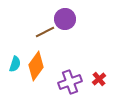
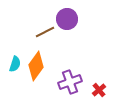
purple circle: moved 2 px right
red cross: moved 11 px down
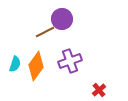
purple circle: moved 5 px left
purple cross: moved 21 px up
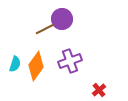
brown line: moved 3 px up
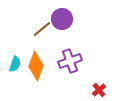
brown line: moved 3 px left; rotated 12 degrees counterclockwise
orange diamond: rotated 16 degrees counterclockwise
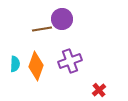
brown line: rotated 30 degrees clockwise
cyan semicircle: rotated 14 degrees counterclockwise
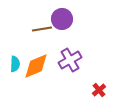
purple cross: moved 1 px up; rotated 10 degrees counterclockwise
orange diamond: rotated 48 degrees clockwise
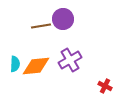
purple circle: moved 1 px right
brown line: moved 1 px left, 3 px up
orange diamond: rotated 16 degrees clockwise
red cross: moved 6 px right, 4 px up; rotated 24 degrees counterclockwise
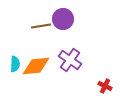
purple cross: rotated 25 degrees counterclockwise
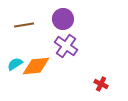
brown line: moved 17 px left, 1 px up
purple cross: moved 4 px left, 14 px up
cyan semicircle: rotated 126 degrees counterclockwise
red cross: moved 4 px left, 2 px up
